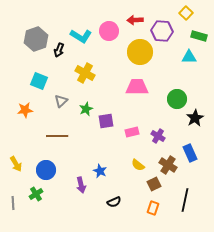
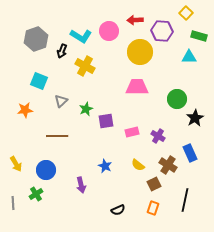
black arrow: moved 3 px right, 1 px down
yellow cross: moved 7 px up
blue star: moved 5 px right, 5 px up
black semicircle: moved 4 px right, 8 px down
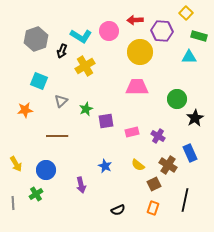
yellow cross: rotated 30 degrees clockwise
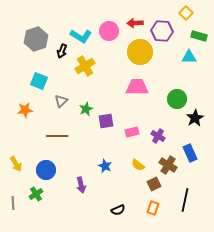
red arrow: moved 3 px down
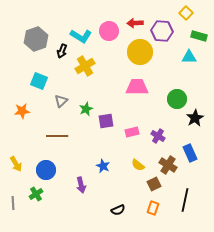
orange star: moved 3 px left, 1 px down
blue star: moved 2 px left
